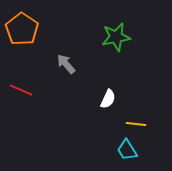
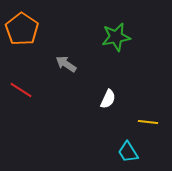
gray arrow: rotated 15 degrees counterclockwise
red line: rotated 10 degrees clockwise
yellow line: moved 12 px right, 2 px up
cyan trapezoid: moved 1 px right, 2 px down
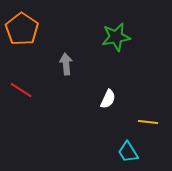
gray arrow: rotated 50 degrees clockwise
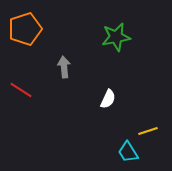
orange pentagon: moved 3 px right; rotated 20 degrees clockwise
gray arrow: moved 2 px left, 3 px down
yellow line: moved 9 px down; rotated 24 degrees counterclockwise
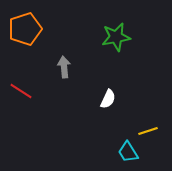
red line: moved 1 px down
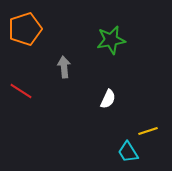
green star: moved 5 px left, 3 px down
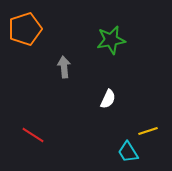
red line: moved 12 px right, 44 px down
